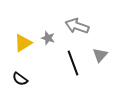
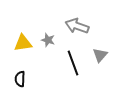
gray star: moved 2 px down
yellow triangle: rotated 24 degrees clockwise
black semicircle: rotated 56 degrees clockwise
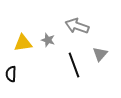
gray triangle: moved 1 px up
black line: moved 1 px right, 2 px down
black semicircle: moved 9 px left, 5 px up
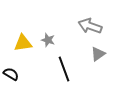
gray arrow: moved 13 px right
gray triangle: moved 2 px left; rotated 14 degrees clockwise
black line: moved 10 px left, 4 px down
black semicircle: rotated 119 degrees clockwise
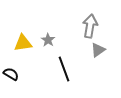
gray arrow: rotated 80 degrees clockwise
gray star: rotated 16 degrees clockwise
gray triangle: moved 4 px up
